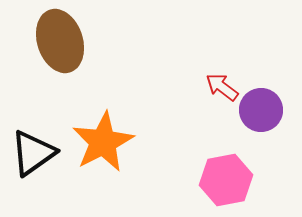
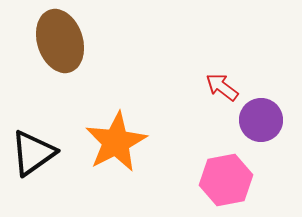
purple circle: moved 10 px down
orange star: moved 13 px right
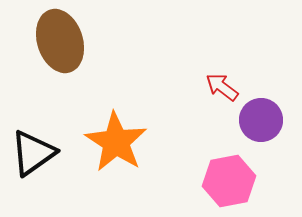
orange star: rotated 12 degrees counterclockwise
pink hexagon: moved 3 px right, 1 px down
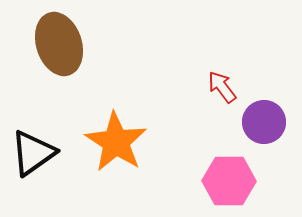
brown ellipse: moved 1 px left, 3 px down
red arrow: rotated 16 degrees clockwise
purple circle: moved 3 px right, 2 px down
pink hexagon: rotated 12 degrees clockwise
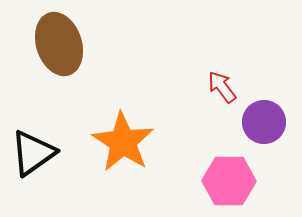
orange star: moved 7 px right
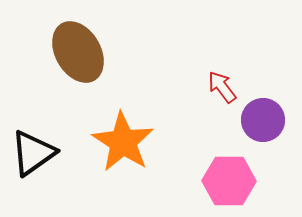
brown ellipse: moved 19 px right, 8 px down; rotated 12 degrees counterclockwise
purple circle: moved 1 px left, 2 px up
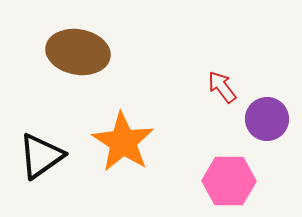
brown ellipse: rotated 50 degrees counterclockwise
purple circle: moved 4 px right, 1 px up
black triangle: moved 8 px right, 3 px down
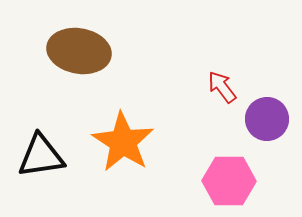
brown ellipse: moved 1 px right, 1 px up
black triangle: rotated 27 degrees clockwise
